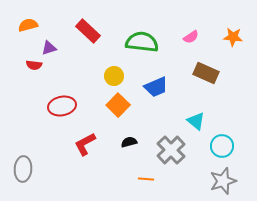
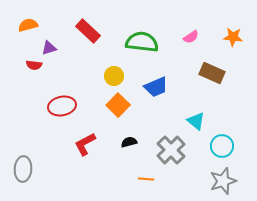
brown rectangle: moved 6 px right
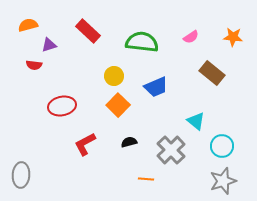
purple triangle: moved 3 px up
brown rectangle: rotated 15 degrees clockwise
gray ellipse: moved 2 px left, 6 px down
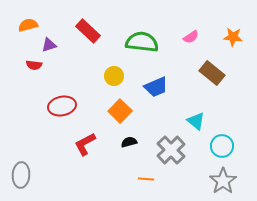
orange square: moved 2 px right, 6 px down
gray star: rotated 16 degrees counterclockwise
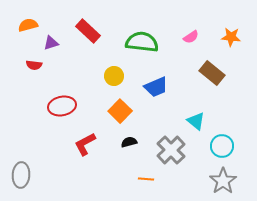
orange star: moved 2 px left
purple triangle: moved 2 px right, 2 px up
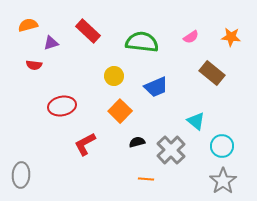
black semicircle: moved 8 px right
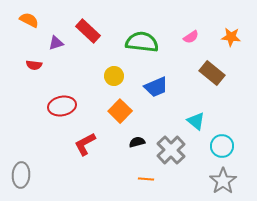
orange semicircle: moved 1 px right, 5 px up; rotated 42 degrees clockwise
purple triangle: moved 5 px right
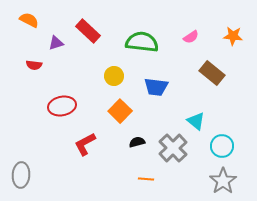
orange star: moved 2 px right, 1 px up
blue trapezoid: rotated 30 degrees clockwise
gray cross: moved 2 px right, 2 px up
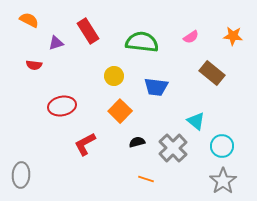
red rectangle: rotated 15 degrees clockwise
orange line: rotated 14 degrees clockwise
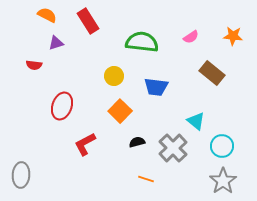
orange semicircle: moved 18 px right, 5 px up
red rectangle: moved 10 px up
red ellipse: rotated 60 degrees counterclockwise
